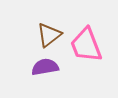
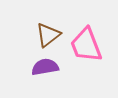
brown triangle: moved 1 px left
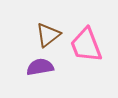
purple semicircle: moved 5 px left
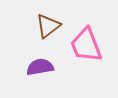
brown triangle: moved 9 px up
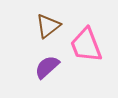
purple semicircle: moved 7 px right; rotated 32 degrees counterclockwise
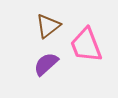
purple semicircle: moved 1 px left, 3 px up
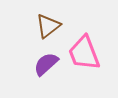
pink trapezoid: moved 2 px left, 8 px down
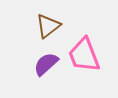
pink trapezoid: moved 2 px down
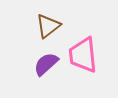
pink trapezoid: moved 1 px left; rotated 15 degrees clockwise
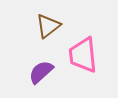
purple semicircle: moved 5 px left, 8 px down
